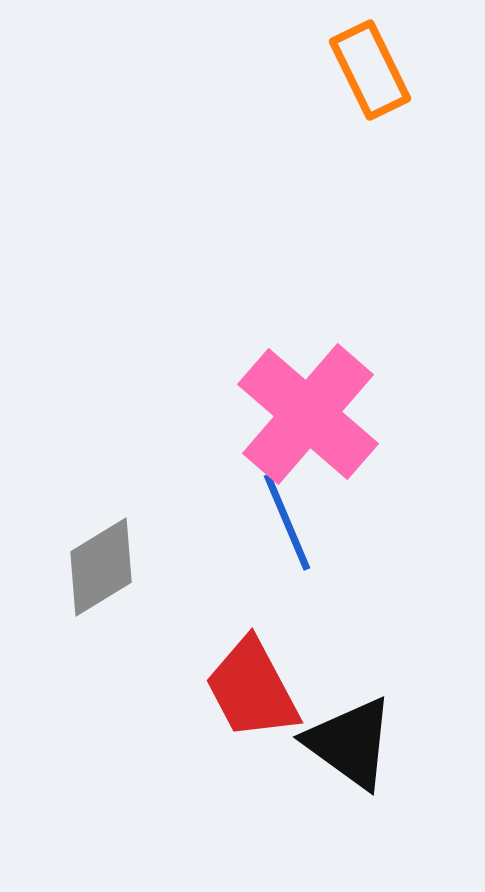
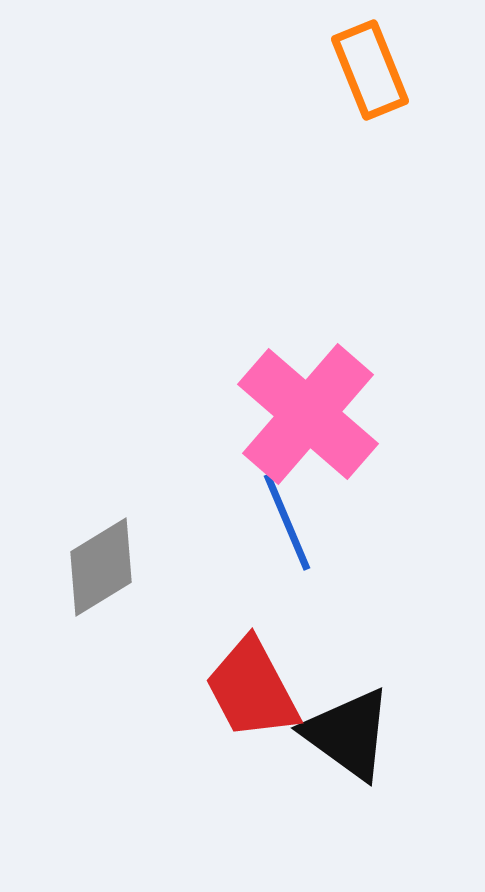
orange rectangle: rotated 4 degrees clockwise
black triangle: moved 2 px left, 9 px up
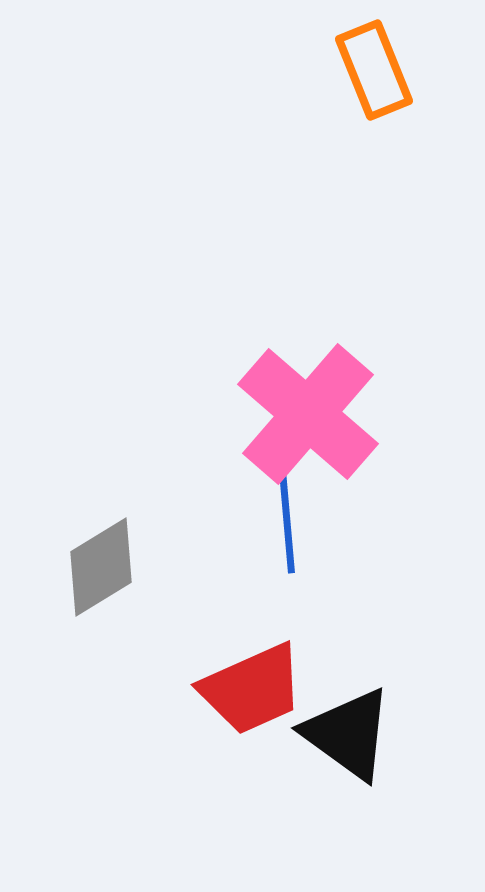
orange rectangle: moved 4 px right
blue line: rotated 18 degrees clockwise
red trapezoid: rotated 86 degrees counterclockwise
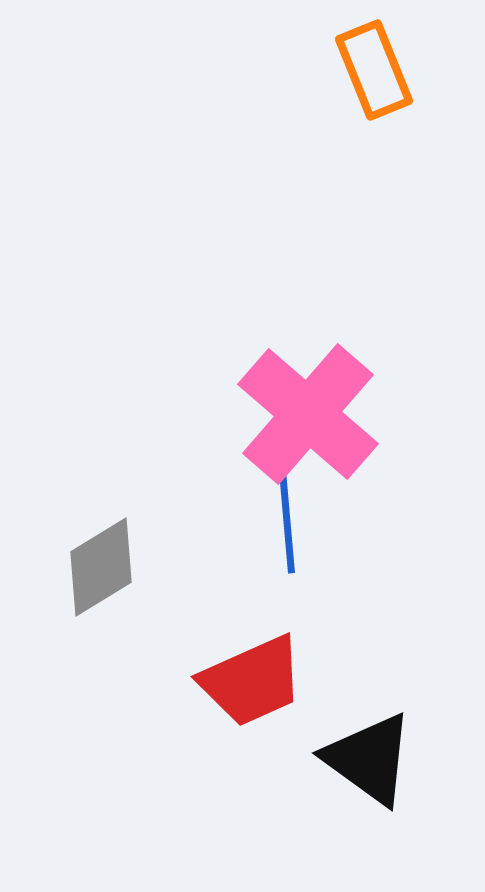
red trapezoid: moved 8 px up
black triangle: moved 21 px right, 25 px down
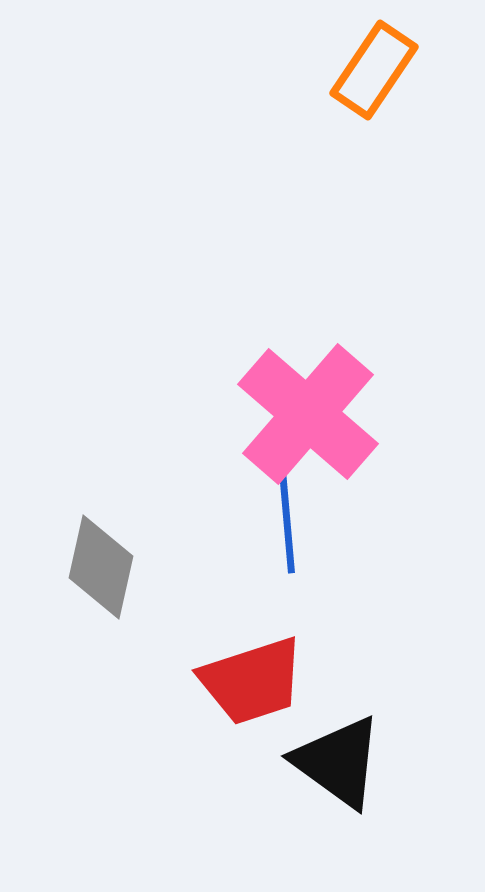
orange rectangle: rotated 56 degrees clockwise
gray diamond: rotated 46 degrees counterclockwise
red trapezoid: rotated 6 degrees clockwise
black triangle: moved 31 px left, 3 px down
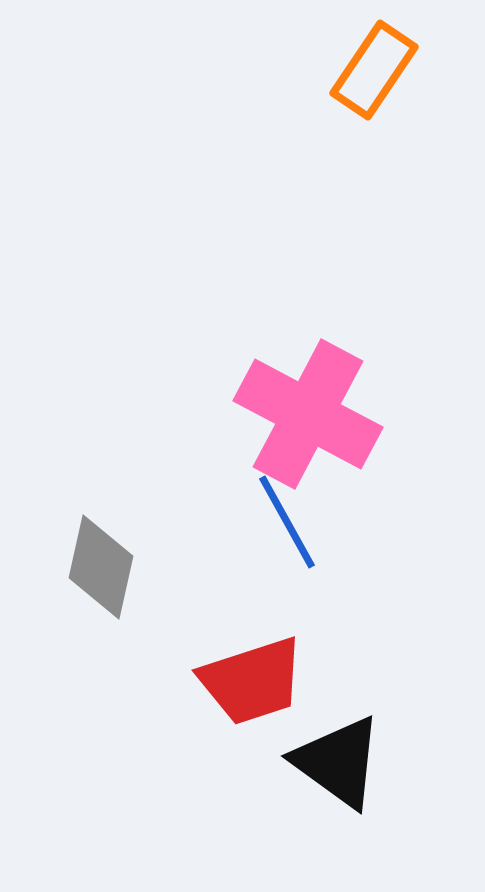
pink cross: rotated 13 degrees counterclockwise
blue line: rotated 24 degrees counterclockwise
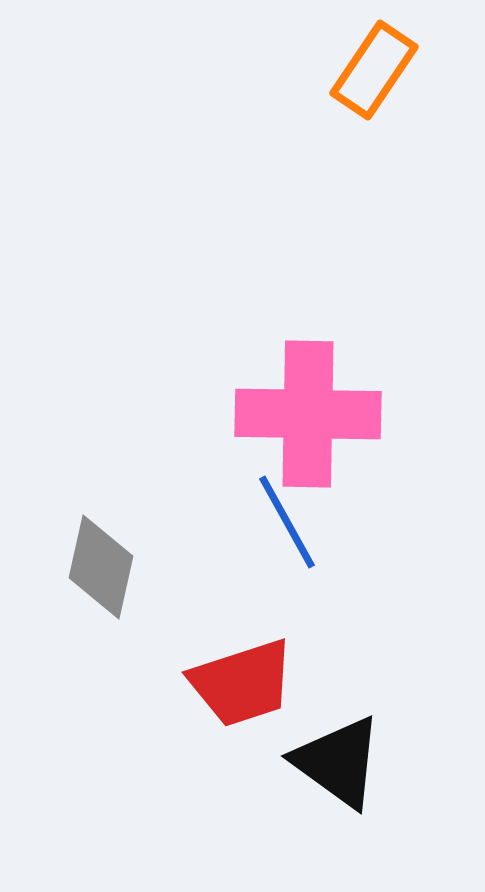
pink cross: rotated 27 degrees counterclockwise
red trapezoid: moved 10 px left, 2 px down
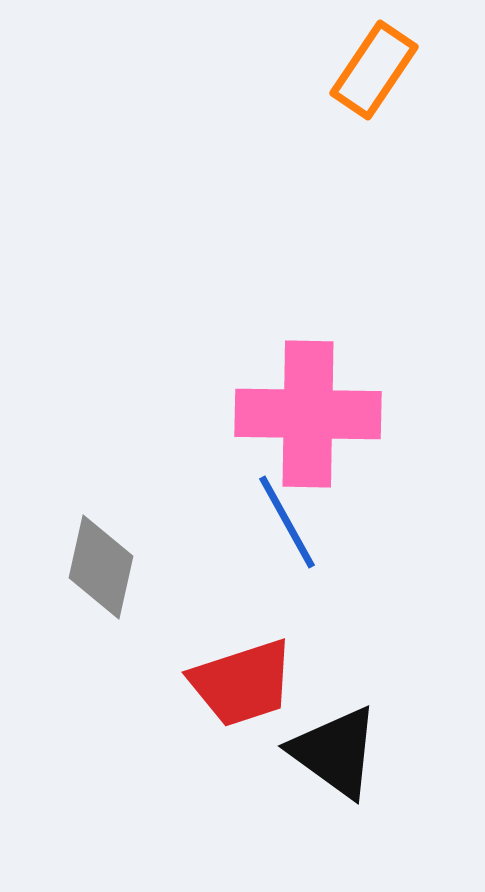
black triangle: moved 3 px left, 10 px up
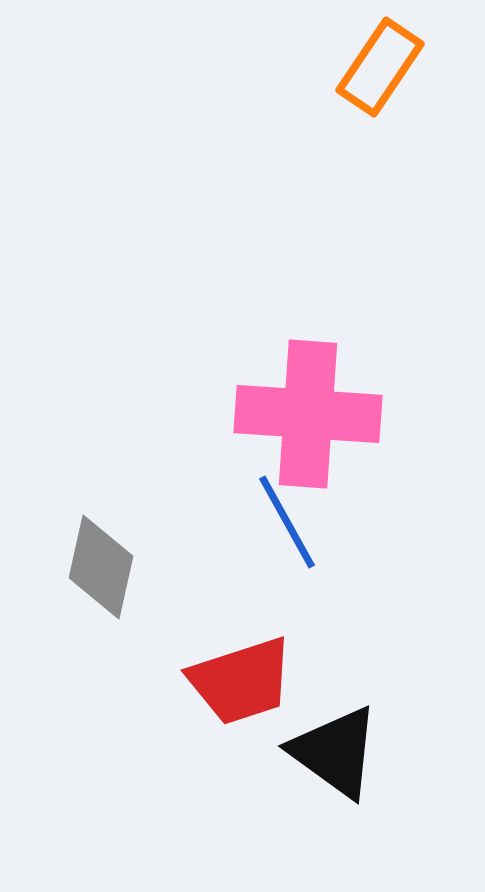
orange rectangle: moved 6 px right, 3 px up
pink cross: rotated 3 degrees clockwise
red trapezoid: moved 1 px left, 2 px up
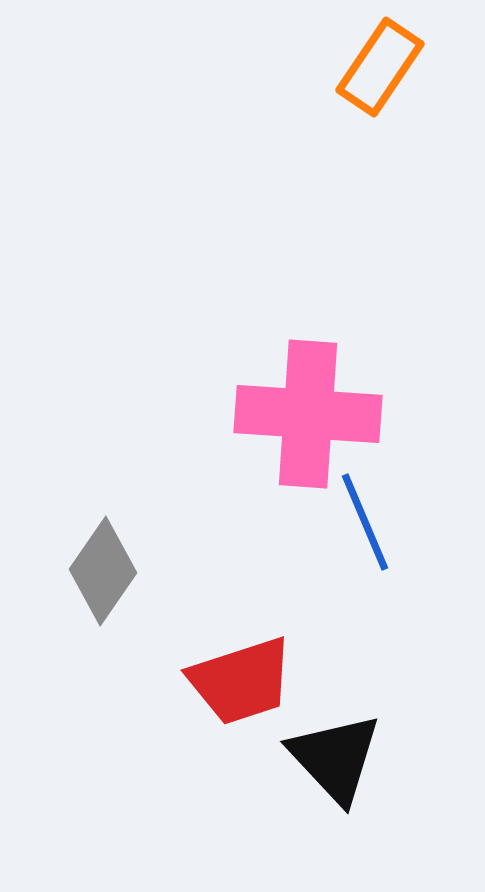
blue line: moved 78 px right; rotated 6 degrees clockwise
gray diamond: moved 2 px right, 4 px down; rotated 22 degrees clockwise
black triangle: moved 6 px down; rotated 11 degrees clockwise
